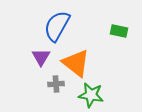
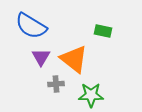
blue semicircle: moved 26 px left; rotated 88 degrees counterclockwise
green rectangle: moved 16 px left
orange triangle: moved 2 px left, 4 px up
green star: rotated 10 degrees counterclockwise
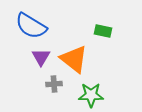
gray cross: moved 2 px left
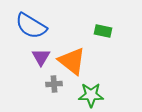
orange triangle: moved 2 px left, 2 px down
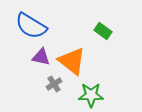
green rectangle: rotated 24 degrees clockwise
purple triangle: rotated 48 degrees counterclockwise
gray cross: rotated 28 degrees counterclockwise
